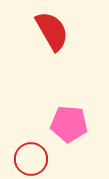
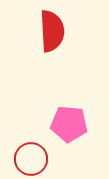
red semicircle: rotated 27 degrees clockwise
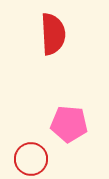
red semicircle: moved 1 px right, 3 px down
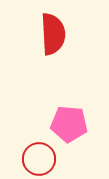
red circle: moved 8 px right
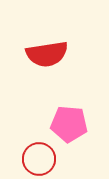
red semicircle: moved 6 px left, 20 px down; rotated 84 degrees clockwise
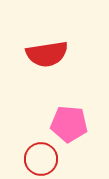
red circle: moved 2 px right
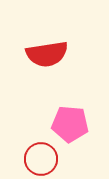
pink pentagon: moved 1 px right
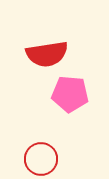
pink pentagon: moved 30 px up
